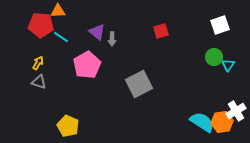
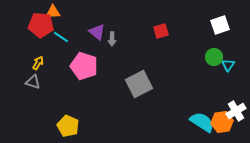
orange triangle: moved 5 px left, 1 px down
pink pentagon: moved 3 px left, 1 px down; rotated 24 degrees counterclockwise
gray triangle: moved 6 px left
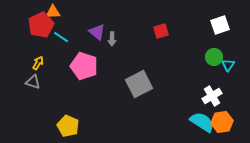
red pentagon: rotated 30 degrees counterclockwise
white cross: moved 24 px left, 15 px up
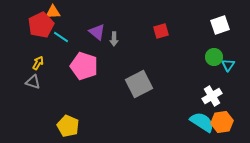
gray arrow: moved 2 px right
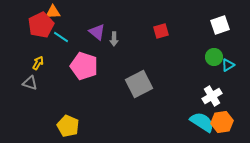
cyan triangle: rotated 24 degrees clockwise
gray triangle: moved 3 px left, 1 px down
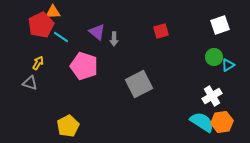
yellow pentagon: rotated 20 degrees clockwise
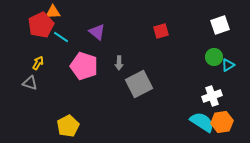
gray arrow: moved 5 px right, 24 px down
white cross: rotated 12 degrees clockwise
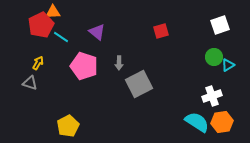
cyan semicircle: moved 5 px left
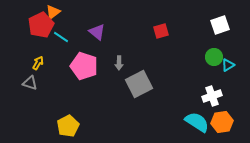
orange triangle: rotated 35 degrees counterclockwise
